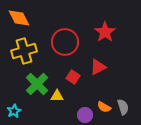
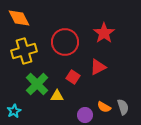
red star: moved 1 px left, 1 px down
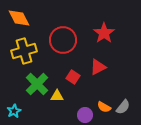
red circle: moved 2 px left, 2 px up
gray semicircle: rotated 56 degrees clockwise
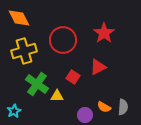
green cross: rotated 10 degrees counterclockwise
gray semicircle: rotated 35 degrees counterclockwise
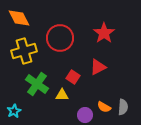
red circle: moved 3 px left, 2 px up
yellow triangle: moved 5 px right, 1 px up
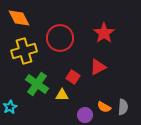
cyan star: moved 4 px left, 4 px up
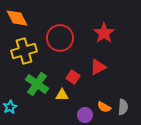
orange diamond: moved 2 px left
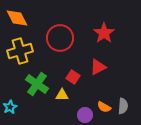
yellow cross: moved 4 px left
gray semicircle: moved 1 px up
